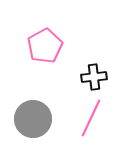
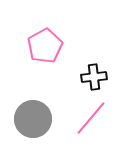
pink line: rotated 15 degrees clockwise
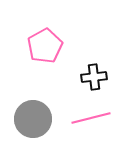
pink line: rotated 36 degrees clockwise
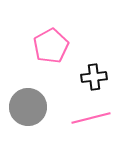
pink pentagon: moved 6 px right
gray circle: moved 5 px left, 12 px up
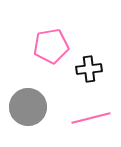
pink pentagon: rotated 20 degrees clockwise
black cross: moved 5 px left, 8 px up
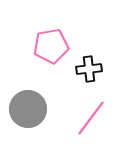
gray circle: moved 2 px down
pink line: rotated 39 degrees counterclockwise
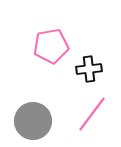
gray circle: moved 5 px right, 12 px down
pink line: moved 1 px right, 4 px up
